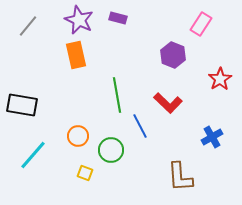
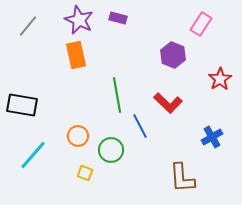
brown L-shape: moved 2 px right, 1 px down
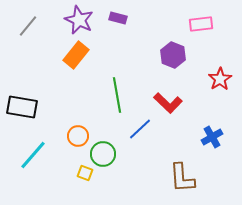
pink rectangle: rotated 50 degrees clockwise
orange rectangle: rotated 52 degrees clockwise
black rectangle: moved 2 px down
blue line: moved 3 px down; rotated 75 degrees clockwise
green circle: moved 8 px left, 4 px down
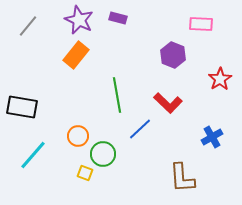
pink rectangle: rotated 10 degrees clockwise
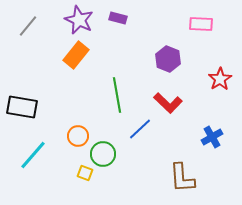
purple hexagon: moved 5 px left, 4 px down
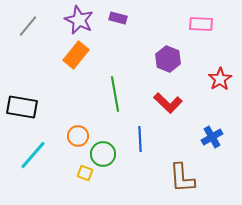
green line: moved 2 px left, 1 px up
blue line: moved 10 px down; rotated 50 degrees counterclockwise
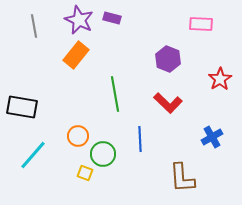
purple rectangle: moved 6 px left
gray line: moved 6 px right; rotated 50 degrees counterclockwise
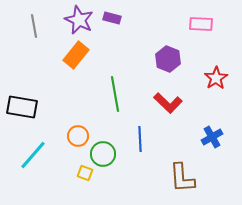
red star: moved 4 px left, 1 px up
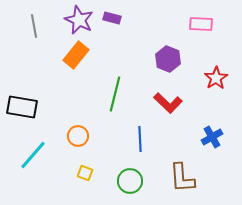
green line: rotated 24 degrees clockwise
green circle: moved 27 px right, 27 px down
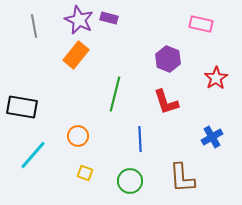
purple rectangle: moved 3 px left
pink rectangle: rotated 10 degrees clockwise
red L-shape: moved 2 px left, 1 px up; rotated 28 degrees clockwise
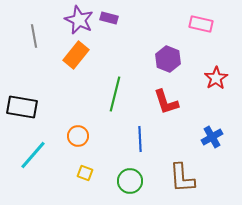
gray line: moved 10 px down
